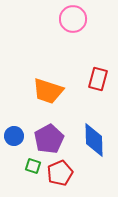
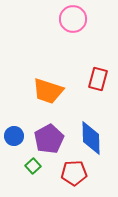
blue diamond: moved 3 px left, 2 px up
green square: rotated 28 degrees clockwise
red pentagon: moved 14 px right; rotated 20 degrees clockwise
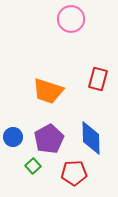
pink circle: moved 2 px left
blue circle: moved 1 px left, 1 px down
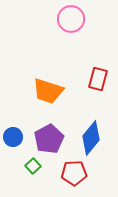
blue diamond: rotated 40 degrees clockwise
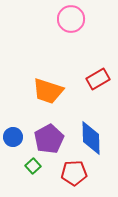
red rectangle: rotated 45 degrees clockwise
blue diamond: rotated 40 degrees counterclockwise
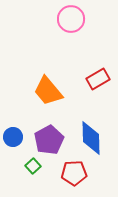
orange trapezoid: rotated 32 degrees clockwise
purple pentagon: moved 1 px down
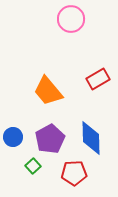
purple pentagon: moved 1 px right, 1 px up
